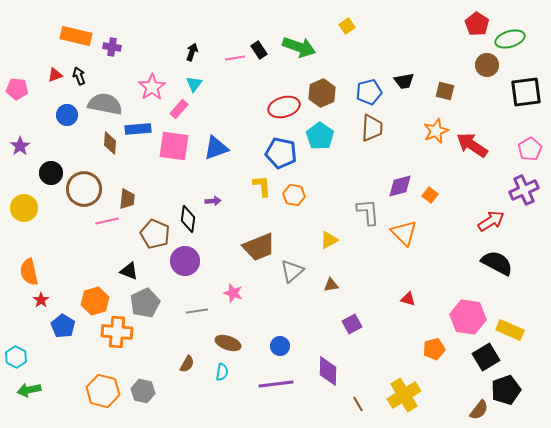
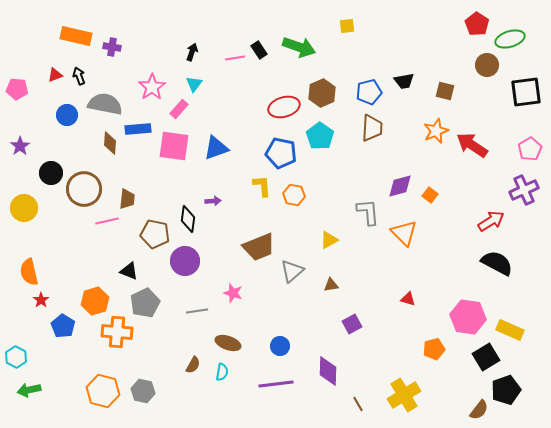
yellow square at (347, 26): rotated 28 degrees clockwise
brown pentagon at (155, 234): rotated 12 degrees counterclockwise
brown semicircle at (187, 364): moved 6 px right, 1 px down
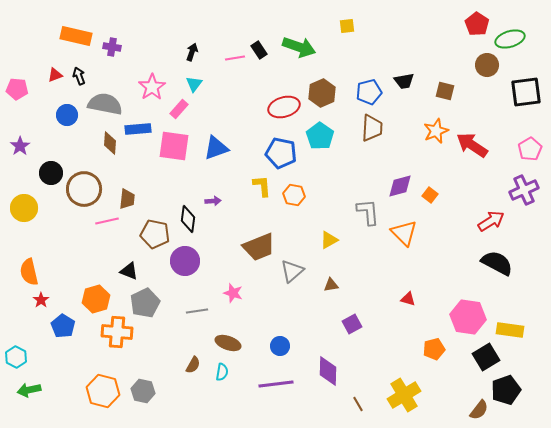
orange hexagon at (95, 301): moved 1 px right, 2 px up
yellow rectangle at (510, 330): rotated 16 degrees counterclockwise
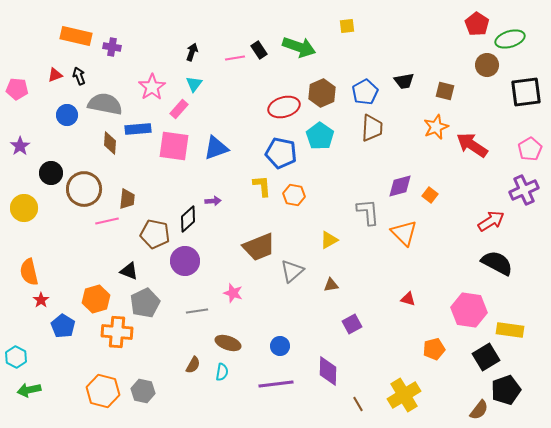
blue pentagon at (369, 92): moved 4 px left; rotated 15 degrees counterclockwise
orange star at (436, 131): moved 4 px up
black diamond at (188, 219): rotated 40 degrees clockwise
pink hexagon at (468, 317): moved 1 px right, 7 px up
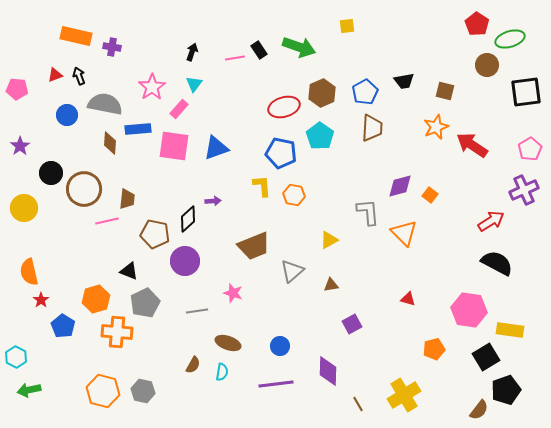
brown trapezoid at (259, 247): moved 5 px left, 1 px up
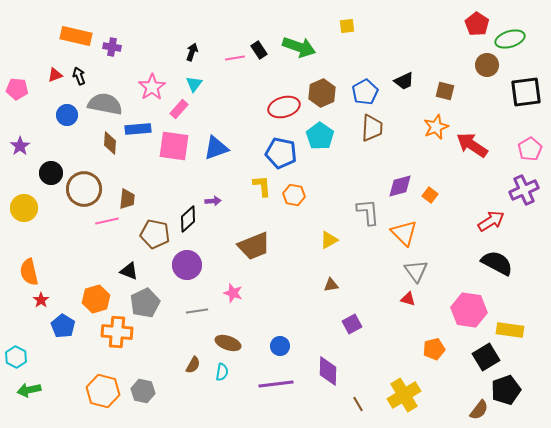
black trapezoid at (404, 81): rotated 15 degrees counterclockwise
purple circle at (185, 261): moved 2 px right, 4 px down
gray triangle at (292, 271): moved 124 px right; rotated 25 degrees counterclockwise
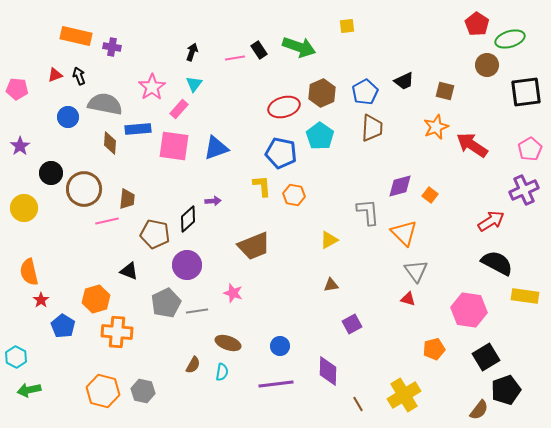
blue circle at (67, 115): moved 1 px right, 2 px down
gray pentagon at (145, 303): moved 21 px right
yellow rectangle at (510, 330): moved 15 px right, 34 px up
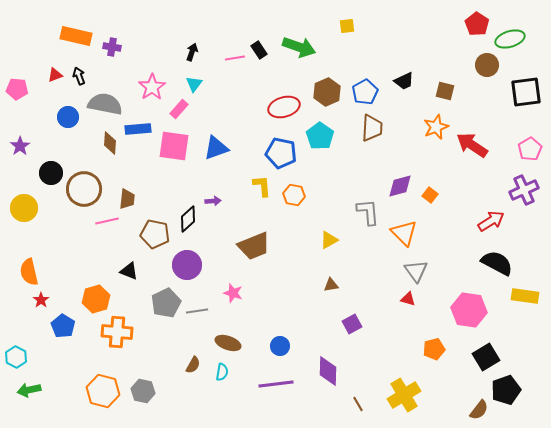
brown hexagon at (322, 93): moved 5 px right, 1 px up
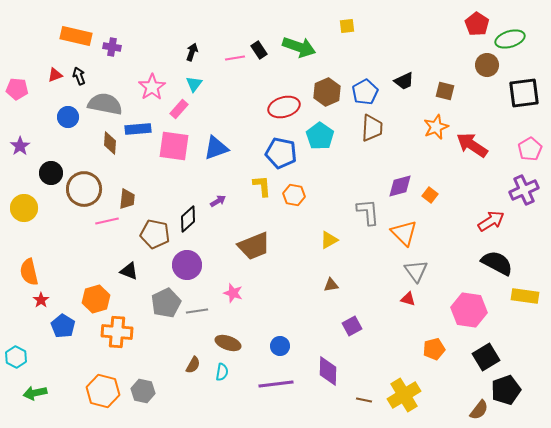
black square at (526, 92): moved 2 px left, 1 px down
purple arrow at (213, 201): moved 5 px right; rotated 28 degrees counterclockwise
purple square at (352, 324): moved 2 px down
green arrow at (29, 390): moved 6 px right, 3 px down
brown line at (358, 404): moved 6 px right, 4 px up; rotated 49 degrees counterclockwise
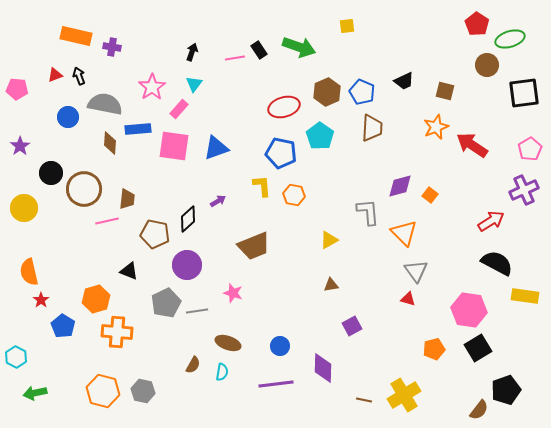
blue pentagon at (365, 92): moved 3 px left; rotated 20 degrees counterclockwise
black square at (486, 357): moved 8 px left, 9 px up
purple diamond at (328, 371): moved 5 px left, 3 px up
